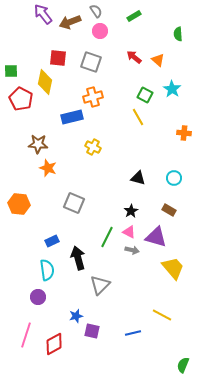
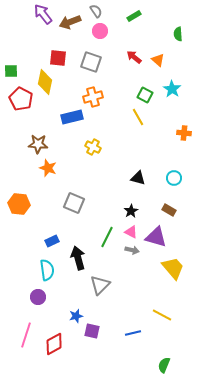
pink triangle at (129, 232): moved 2 px right
green semicircle at (183, 365): moved 19 px left
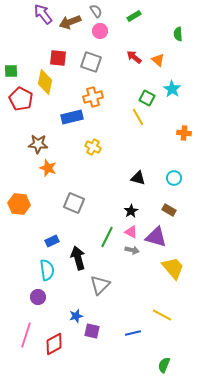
green square at (145, 95): moved 2 px right, 3 px down
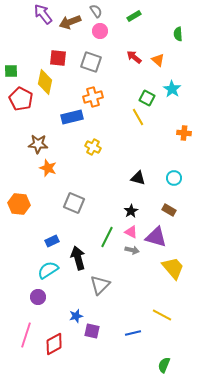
cyan semicircle at (47, 270): moved 1 px right; rotated 115 degrees counterclockwise
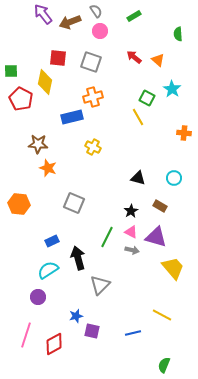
brown rectangle at (169, 210): moved 9 px left, 4 px up
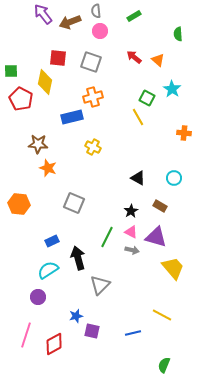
gray semicircle at (96, 11): rotated 152 degrees counterclockwise
black triangle at (138, 178): rotated 14 degrees clockwise
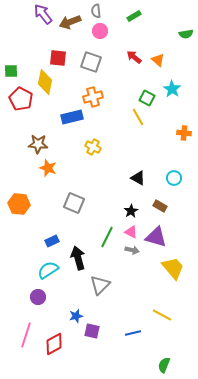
green semicircle at (178, 34): moved 8 px right; rotated 96 degrees counterclockwise
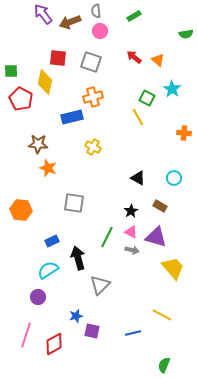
gray square at (74, 203): rotated 15 degrees counterclockwise
orange hexagon at (19, 204): moved 2 px right, 6 px down
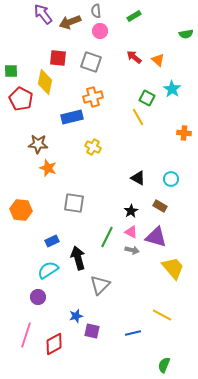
cyan circle at (174, 178): moved 3 px left, 1 px down
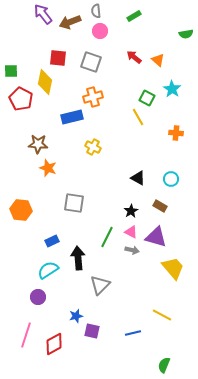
orange cross at (184, 133): moved 8 px left
black arrow at (78, 258): rotated 10 degrees clockwise
